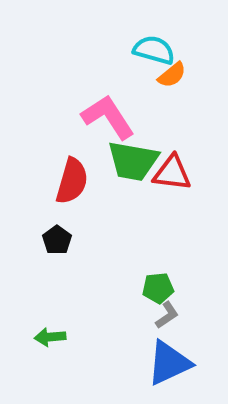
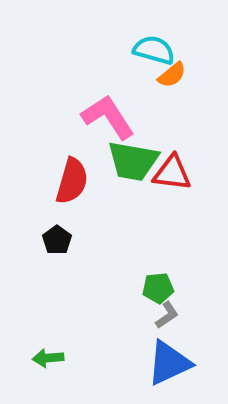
green arrow: moved 2 px left, 21 px down
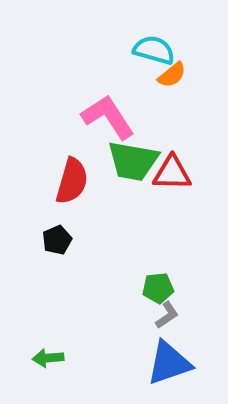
red triangle: rotated 6 degrees counterclockwise
black pentagon: rotated 12 degrees clockwise
blue triangle: rotated 6 degrees clockwise
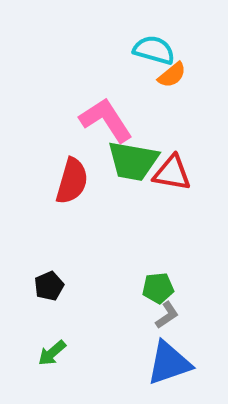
pink L-shape: moved 2 px left, 3 px down
red triangle: rotated 9 degrees clockwise
black pentagon: moved 8 px left, 46 px down
green arrow: moved 4 px right, 5 px up; rotated 36 degrees counterclockwise
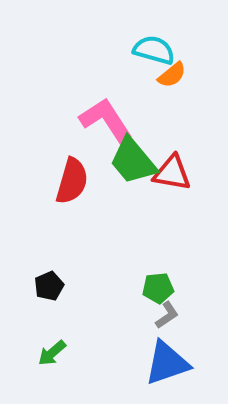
green trapezoid: rotated 40 degrees clockwise
blue triangle: moved 2 px left
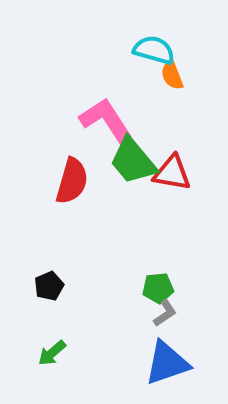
orange semicircle: rotated 108 degrees clockwise
gray L-shape: moved 2 px left, 2 px up
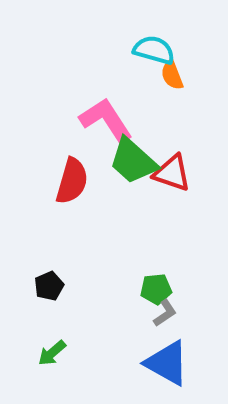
green trapezoid: rotated 8 degrees counterclockwise
red triangle: rotated 9 degrees clockwise
green pentagon: moved 2 px left, 1 px down
blue triangle: rotated 48 degrees clockwise
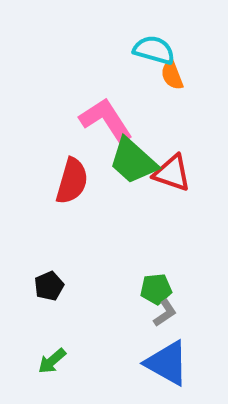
green arrow: moved 8 px down
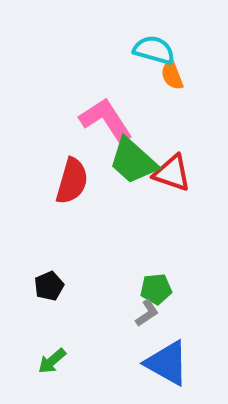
gray L-shape: moved 18 px left
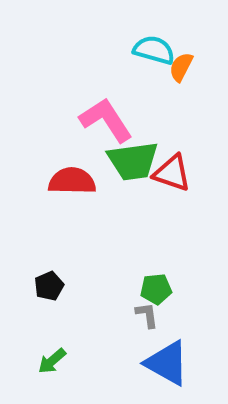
orange semicircle: moved 9 px right, 8 px up; rotated 48 degrees clockwise
green trapezoid: rotated 50 degrees counterclockwise
red semicircle: rotated 105 degrees counterclockwise
gray L-shape: moved 2 px down; rotated 64 degrees counterclockwise
